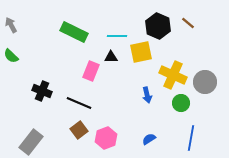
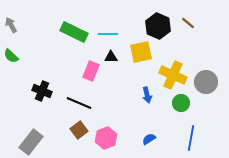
cyan line: moved 9 px left, 2 px up
gray circle: moved 1 px right
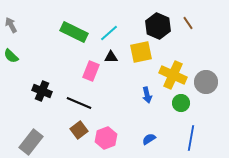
brown line: rotated 16 degrees clockwise
cyan line: moved 1 px right, 1 px up; rotated 42 degrees counterclockwise
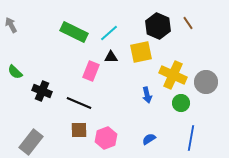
green semicircle: moved 4 px right, 16 px down
brown square: rotated 36 degrees clockwise
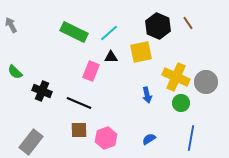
yellow cross: moved 3 px right, 2 px down
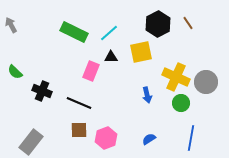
black hexagon: moved 2 px up; rotated 10 degrees clockwise
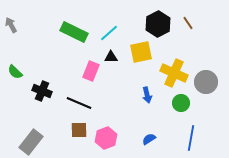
yellow cross: moved 2 px left, 4 px up
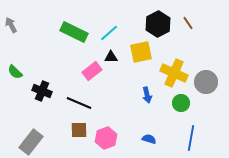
pink rectangle: moved 1 px right; rotated 30 degrees clockwise
blue semicircle: rotated 48 degrees clockwise
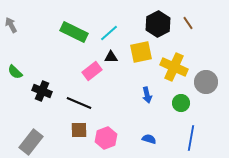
yellow cross: moved 6 px up
